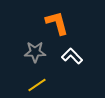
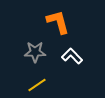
orange L-shape: moved 1 px right, 1 px up
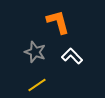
gray star: rotated 20 degrees clockwise
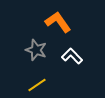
orange L-shape: rotated 20 degrees counterclockwise
gray star: moved 1 px right, 2 px up
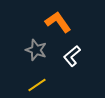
white L-shape: rotated 85 degrees counterclockwise
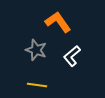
yellow line: rotated 42 degrees clockwise
